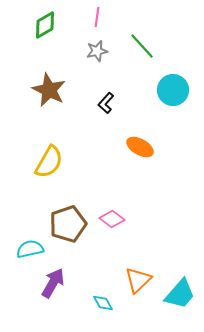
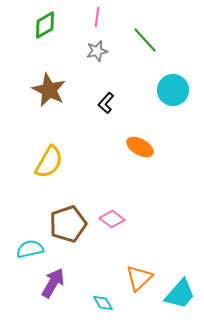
green line: moved 3 px right, 6 px up
orange triangle: moved 1 px right, 2 px up
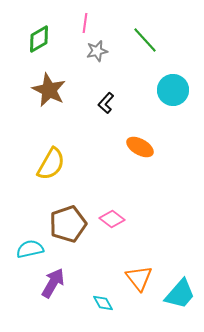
pink line: moved 12 px left, 6 px down
green diamond: moved 6 px left, 14 px down
yellow semicircle: moved 2 px right, 2 px down
orange triangle: rotated 24 degrees counterclockwise
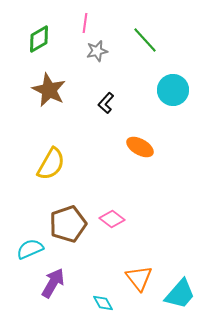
cyan semicircle: rotated 12 degrees counterclockwise
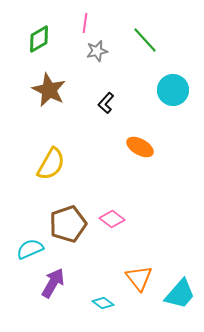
cyan diamond: rotated 25 degrees counterclockwise
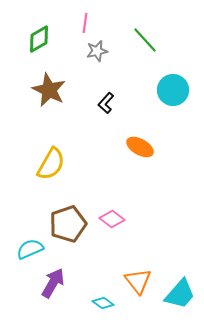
orange triangle: moved 1 px left, 3 px down
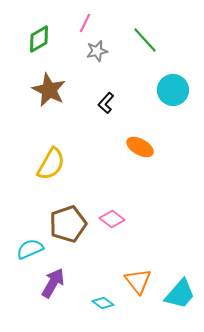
pink line: rotated 18 degrees clockwise
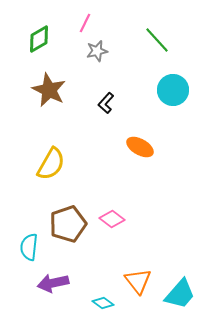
green line: moved 12 px right
cyan semicircle: moved 1 px left, 2 px up; rotated 60 degrees counterclockwise
purple arrow: rotated 132 degrees counterclockwise
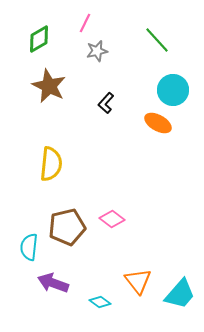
brown star: moved 4 px up
orange ellipse: moved 18 px right, 24 px up
yellow semicircle: rotated 24 degrees counterclockwise
brown pentagon: moved 1 px left, 3 px down; rotated 6 degrees clockwise
purple arrow: rotated 32 degrees clockwise
cyan diamond: moved 3 px left, 1 px up
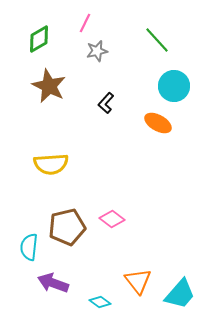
cyan circle: moved 1 px right, 4 px up
yellow semicircle: rotated 80 degrees clockwise
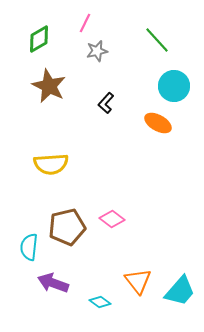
cyan trapezoid: moved 3 px up
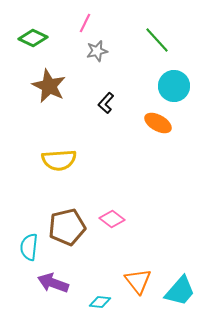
green diamond: moved 6 px left, 1 px up; rotated 56 degrees clockwise
yellow semicircle: moved 8 px right, 4 px up
cyan diamond: rotated 30 degrees counterclockwise
